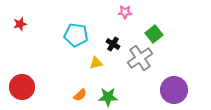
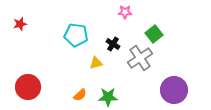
red circle: moved 6 px right
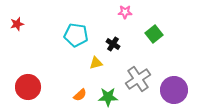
red star: moved 3 px left
gray cross: moved 2 px left, 21 px down
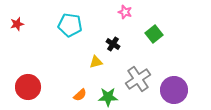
pink star: rotated 16 degrees clockwise
cyan pentagon: moved 6 px left, 10 px up
yellow triangle: moved 1 px up
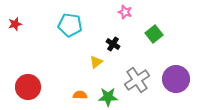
red star: moved 2 px left
yellow triangle: rotated 24 degrees counterclockwise
gray cross: moved 1 px left, 1 px down
purple circle: moved 2 px right, 11 px up
orange semicircle: rotated 136 degrees counterclockwise
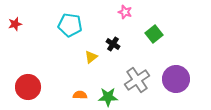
yellow triangle: moved 5 px left, 5 px up
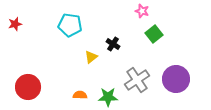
pink star: moved 17 px right, 1 px up
